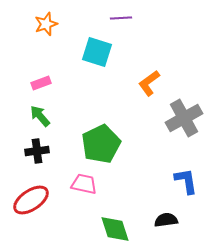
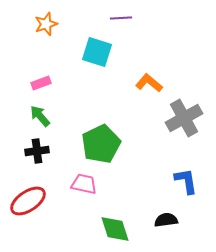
orange L-shape: rotated 76 degrees clockwise
red ellipse: moved 3 px left, 1 px down
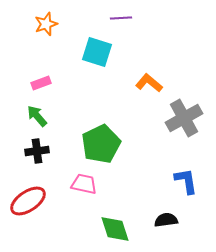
green arrow: moved 3 px left
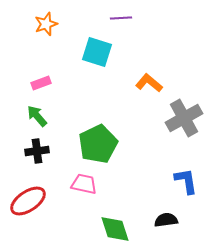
green pentagon: moved 3 px left
